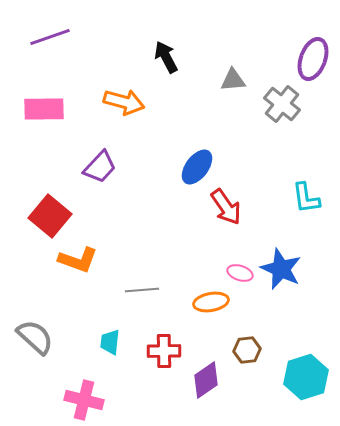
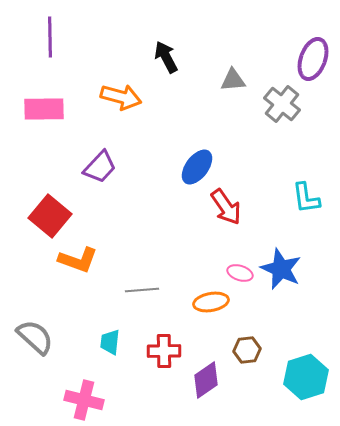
purple line: rotated 72 degrees counterclockwise
orange arrow: moved 3 px left, 5 px up
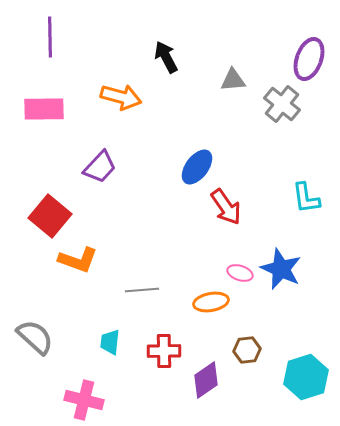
purple ellipse: moved 4 px left
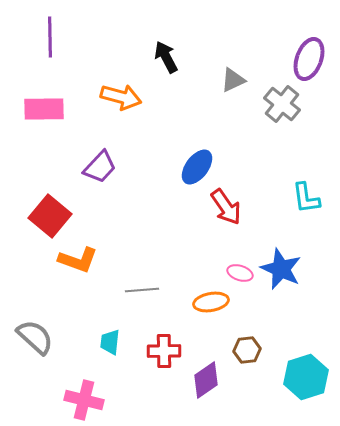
gray triangle: rotated 20 degrees counterclockwise
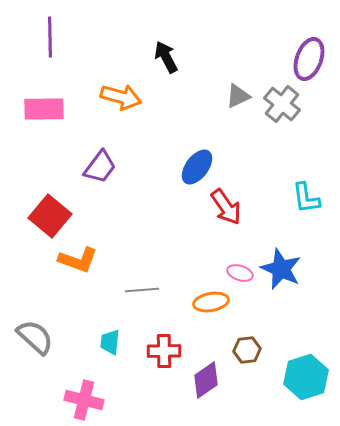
gray triangle: moved 5 px right, 16 px down
purple trapezoid: rotated 6 degrees counterclockwise
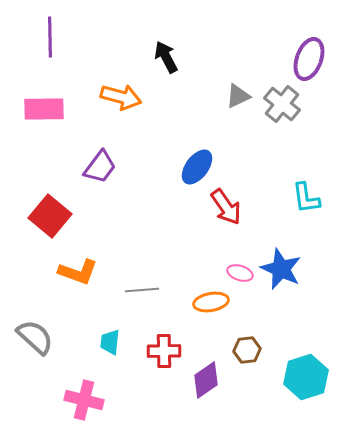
orange L-shape: moved 12 px down
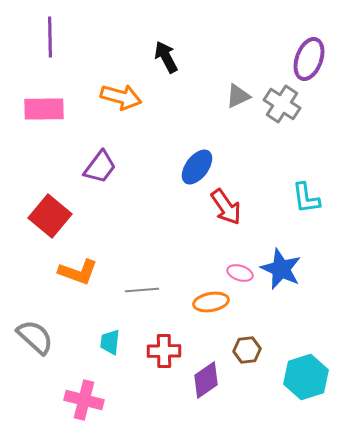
gray cross: rotated 6 degrees counterclockwise
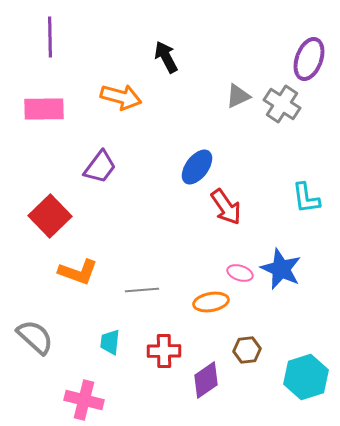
red square: rotated 6 degrees clockwise
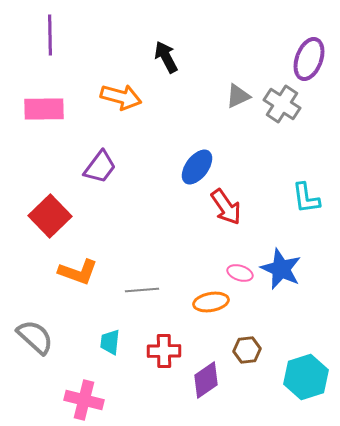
purple line: moved 2 px up
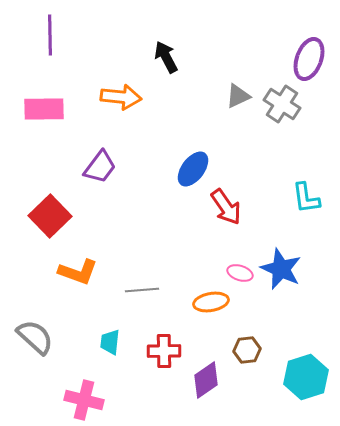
orange arrow: rotated 9 degrees counterclockwise
blue ellipse: moved 4 px left, 2 px down
